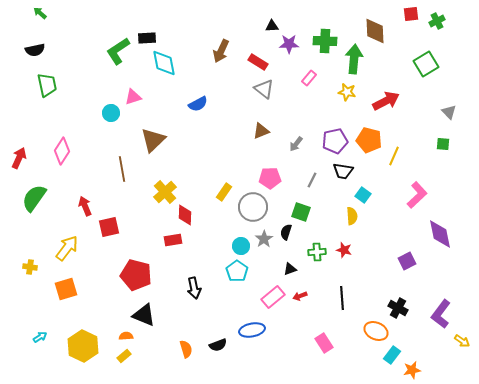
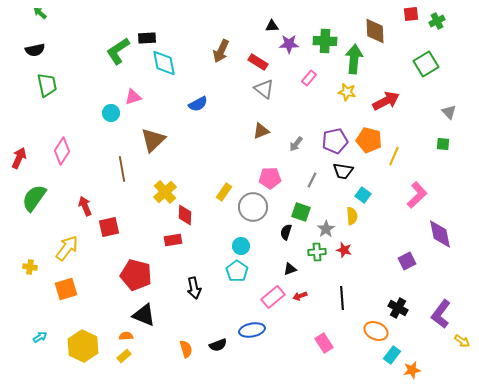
gray star at (264, 239): moved 62 px right, 10 px up
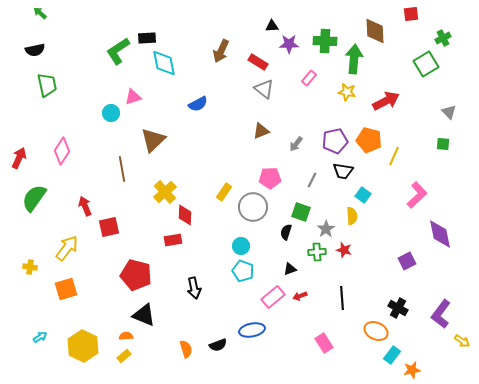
green cross at (437, 21): moved 6 px right, 17 px down
cyan pentagon at (237, 271): moved 6 px right; rotated 15 degrees counterclockwise
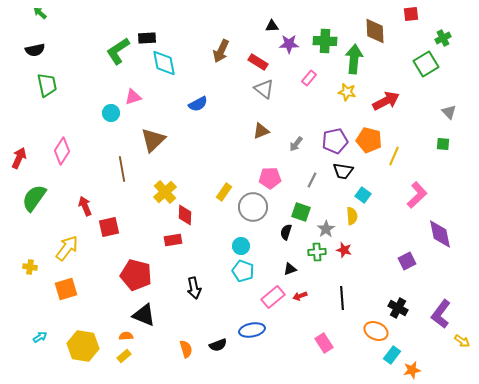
yellow hexagon at (83, 346): rotated 16 degrees counterclockwise
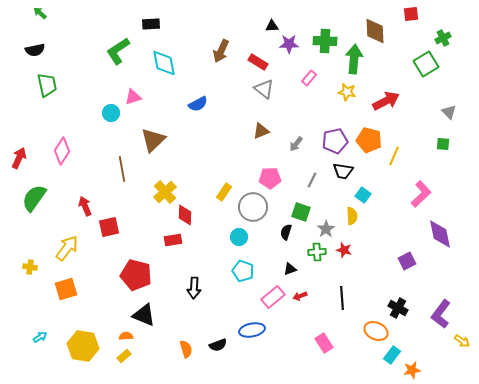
black rectangle at (147, 38): moved 4 px right, 14 px up
pink L-shape at (417, 195): moved 4 px right, 1 px up
cyan circle at (241, 246): moved 2 px left, 9 px up
black arrow at (194, 288): rotated 15 degrees clockwise
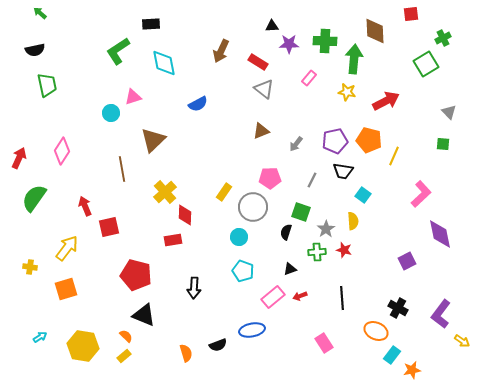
yellow semicircle at (352, 216): moved 1 px right, 5 px down
orange semicircle at (126, 336): rotated 48 degrees clockwise
orange semicircle at (186, 349): moved 4 px down
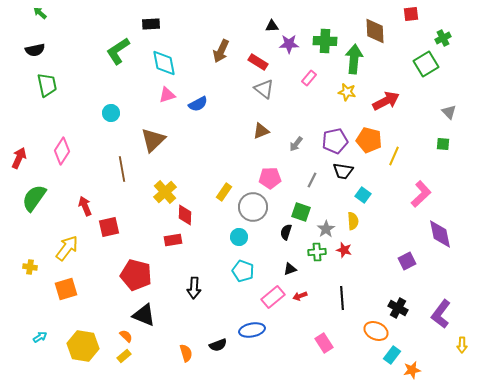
pink triangle at (133, 97): moved 34 px right, 2 px up
yellow arrow at (462, 341): moved 4 px down; rotated 56 degrees clockwise
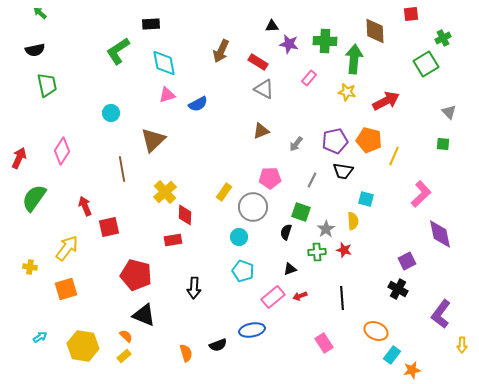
purple star at (289, 44): rotated 12 degrees clockwise
gray triangle at (264, 89): rotated 10 degrees counterclockwise
cyan square at (363, 195): moved 3 px right, 4 px down; rotated 21 degrees counterclockwise
black cross at (398, 308): moved 19 px up
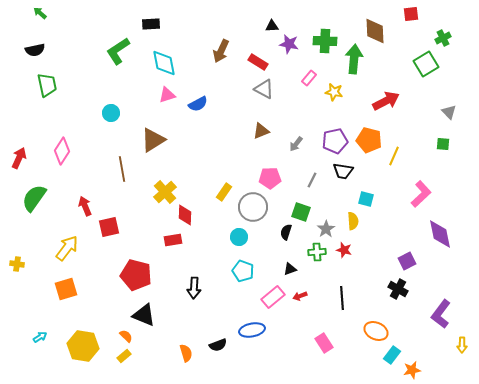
yellow star at (347, 92): moved 13 px left
brown triangle at (153, 140): rotated 12 degrees clockwise
yellow cross at (30, 267): moved 13 px left, 3 px up
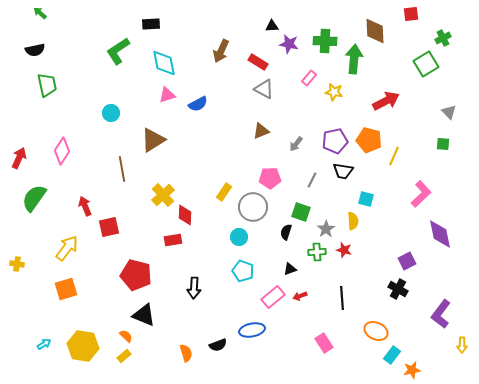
yellow cross at (165, 192): moved 2 px left, 3 px down
cyan arrow at (40, 337): moved 4 px right, 7 px down
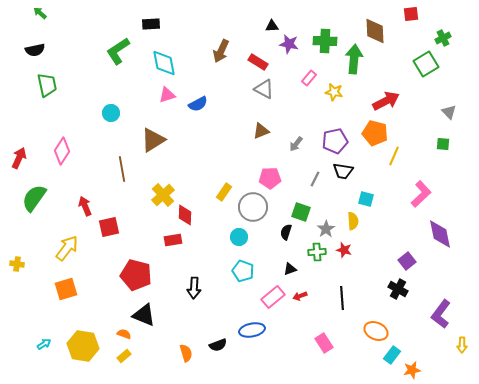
orange pentagon at (369, 140): moved 6 px right, 7 px up
gray line at (312, 180): moved 3 px right, 1 px up
purple square at (407, 261): rotated 12 degrees counterclockwise
orange semicircle at (126, 336): moved 2 px left, 2 px up; rotated 24 degrees counterclockwise
